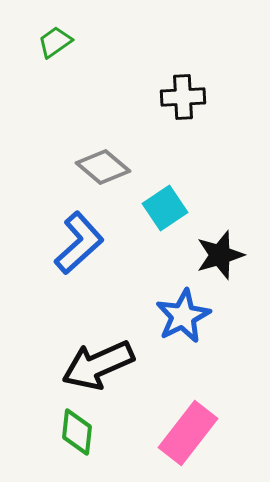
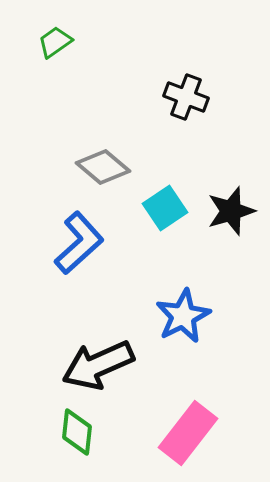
black cross: moved 3 px right; rotated 24 degrees clockwise
black star: moved 11 px right, 44 px up
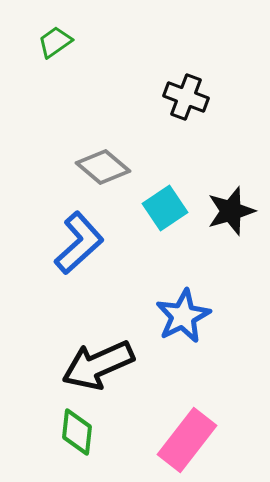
pink rectangle: moved 1 px left, 7 px down
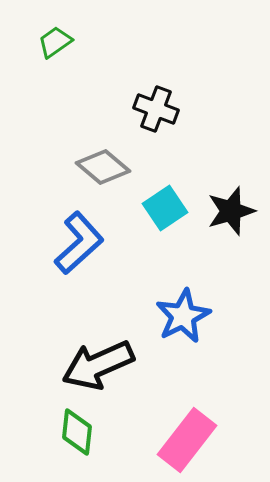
black cross: moved 30 px left, 12 px down
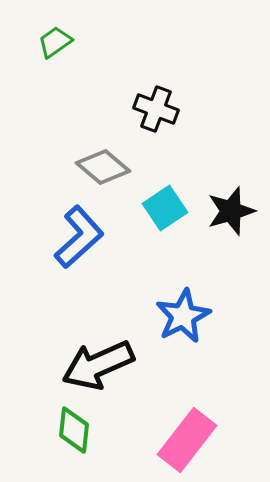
blue L-shape: moved 6 px up
green diamond: moved 3 px left, 2 px up
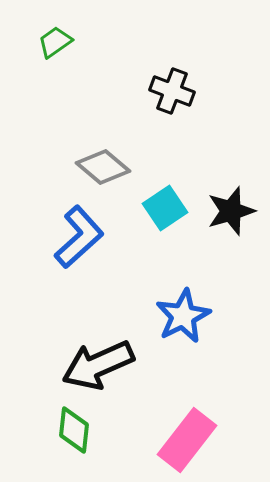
black cross: moved 16 px right, 18 px up
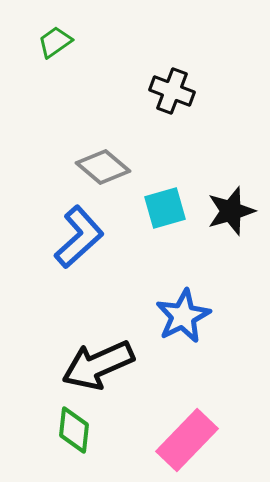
cyan square: rotated 18 degrees clockwise
pink rectangle: rotated 6 degrees clockwise
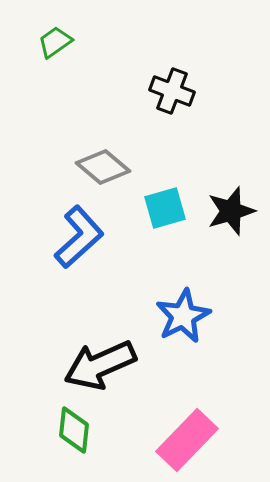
black arrow: moved 2 px right
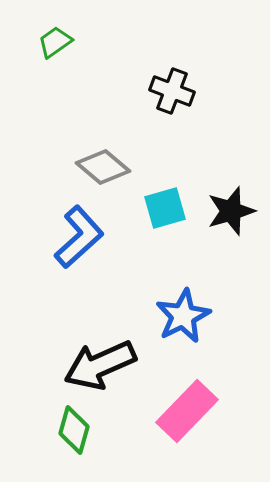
green diamond: rotated 9 degrees clockwise
pink rectangle: moved 29 px up
